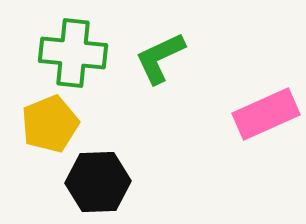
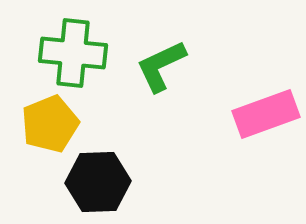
green L-shape: moved 1 px right, 8 px down
pink rectangle: rotated 4 degrees clockwise
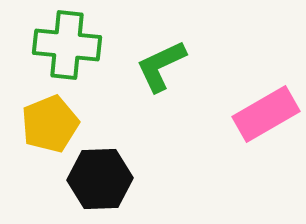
green cross: moved 6 px left, 8 px up
pink rectangle: rotated 10 degrees counterclockwise
black hexagon: moved 2 px right, 3 px up
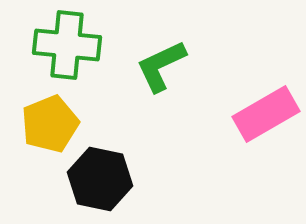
black hexagon: rotated 14 degrees clockwise
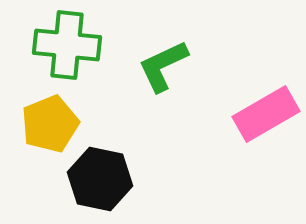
green L-shape: moved 2 px right
